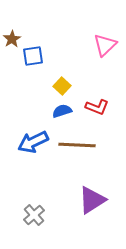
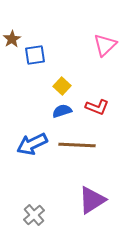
blue square: moved 2 px right, 1 px up
blue arrow: moved 1 px left, 2 px down
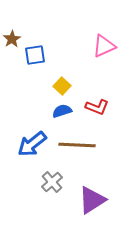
pink triangle: moved 1 px left, 1 px down; rotated 20 degrees clockwise
blue arrow: rotated 12 degrees counterclockwise
gray cross: moved 18 px right, 33 px up
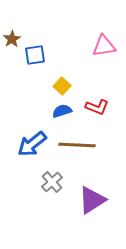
pink triangle: rotated 15 degrees clockwise
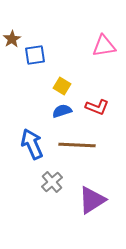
yellow square: rotated 12 degrees counterclockwise
blue arrow: rotated 104 degrees clockwise
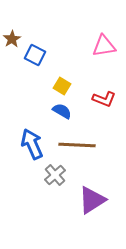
blue square: rotated 35 degrees clockwise
red L-shape: moved 7 px right, 8 px up
blue semicircle: rotated 48 degrees clockwise
gray cross: moved 3 px right, 7 px up
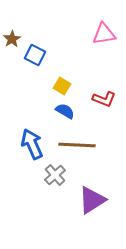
pink triangle: moved 12 px up
blue semicircle: moved 3 px right
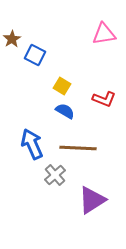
brown line: moved 1 px right, 3 px down
